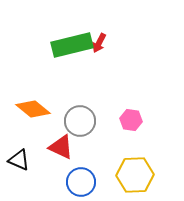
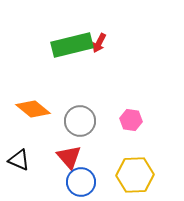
red triangle: moved 8 px right, 10 px down; rotated 24 degrees clockwise
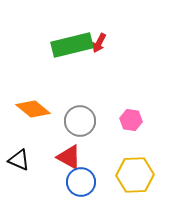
red triangle: rotated 20 degrees counterclockwise
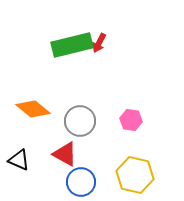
red triangle: moved 4 px left, 3 px up
yellow hexagon: rotated 15 degrees clockwise
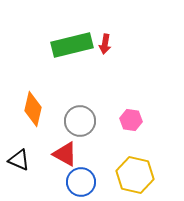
red arrow: moved 6 px right, 1 px down; rotated 18 degrees counterclockwise
orange diamond: rotated 64 degrees clockwise
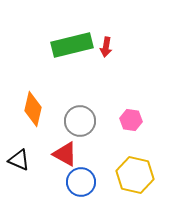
red arrow: moved 1 px right, 3 px down
